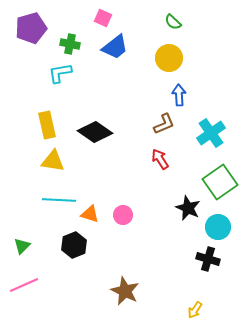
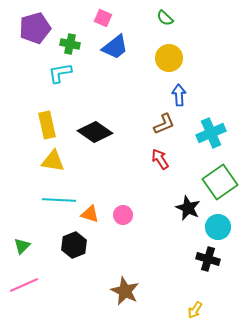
green semicircle: moved 8 px left, 4 px up
purple pentagon: moved 4 px right
cyan cross: rotated 12 degrees clockwise
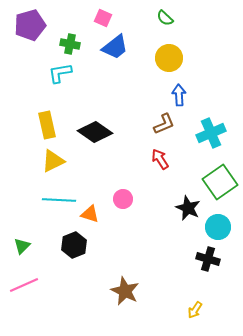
purple pentagon: moved 5 px left, 3 px up
yellow triangle: rotated 35 degrees counterclockwise
pink circle: moved 16 px up
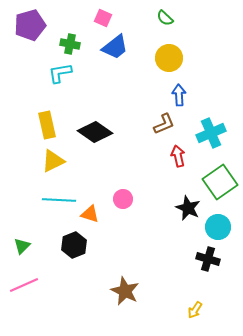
red arrow: moved 18 px right, 3 px up; rotated 20 degrees clockwise
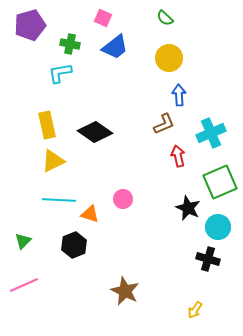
green square: rotated 12 degrees clockwise
green triangle: moved 1 px right, 5 px up
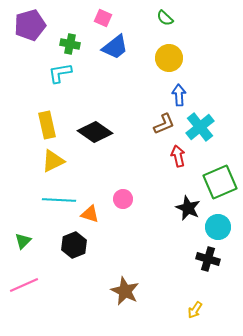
cyan cross: moved 11 px left, 6 px up; rotated 16 degrees counterclockwise
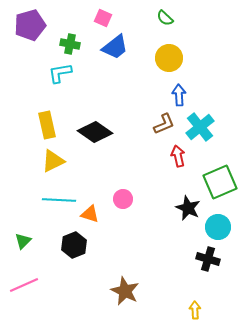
yellow arrow: rotated 144 degrees clockwise
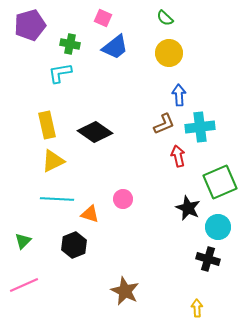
yellow circle: moved 5 px up
cyan cross: rotated 32 degrees clockwise
cyan line: moved 2 px left, 1 px up
yellow arrow: moved 2 px right, 2 px up
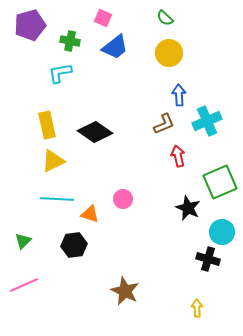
green cross: moved 3 px up
cyan cross: moved 7 px right, 6 px up; rotated 16 degrees counterclockwise
cyan circle: moved 4 px right, 5 px down
black hexagon: rotated 15 degrees clockwise
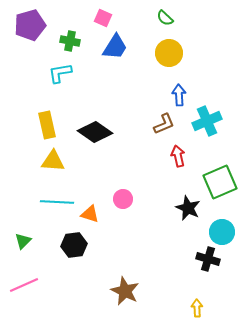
blue trapezoid: rotated 20 degrees counterclockwise
yellow triangle: rotated 30 degrees clockwise
cyan line: moved 3 px down
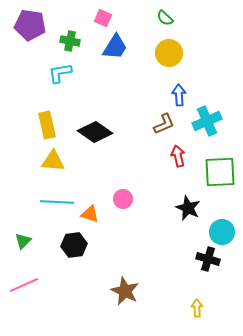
purple pentagon: rotated 24 degrees clockwise
green square: moved 10 px up; rotated 20 degrees clockwise
